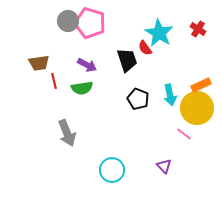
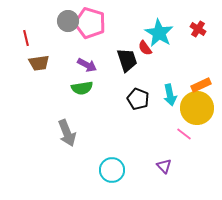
red line: moved 28 px left, 43 px up
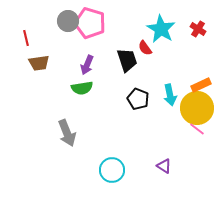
cyan star: moved 2 px right, 4 px up
purple arrow: rotated 84 degrees clockwise
pink line: moved 13 px right, 5 px up
purple triangle: rotated 14 degrees counterclockwise
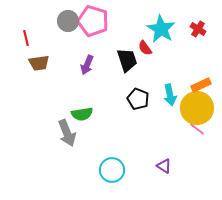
pink pentagon: moved 3 px right, 2 px up
green semicircle: moved 26 px down
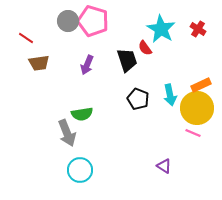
red line: rotated 42 degrees counterclockwise
pink line: moved 4 px left, 4 px down; rotated 14 degrees counterclockwise
cyan circle: moved 32 px left
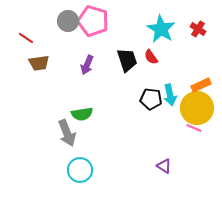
red semicircle: moved 6 px right, 9 px down
black pentagon: moved 13 px right; rotated 15 degrees counterclockwise
pink line: moved 1 px right, 5 px up
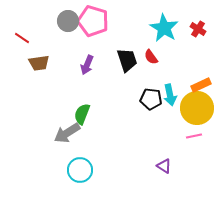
cyan star: moved 3 px right, 1 px up
red line: moved 4 px left
green semicircle: rotated 120 degrees clockwise
pink line: moved 8 px down; rotated 35 degrees counterclockwise
gray arrow: rotated 80 degrees clockwise
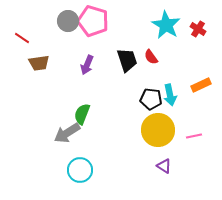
cyan star: moved 2 px right, 3 px up
yellow circle: moved 39 px left, 22 px down
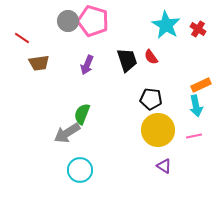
cyan arrow: moved 26 px right, 11 px down
